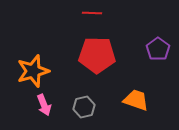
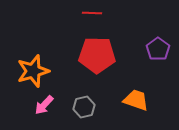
pink arrow: rotated 65 degrees clockwise
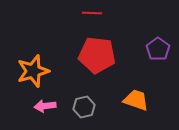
red pentagon: rotated 6 degrees clockwise
pink arrow: moved 1 px right, 1 px down; rotated 40 degrees clockwise
